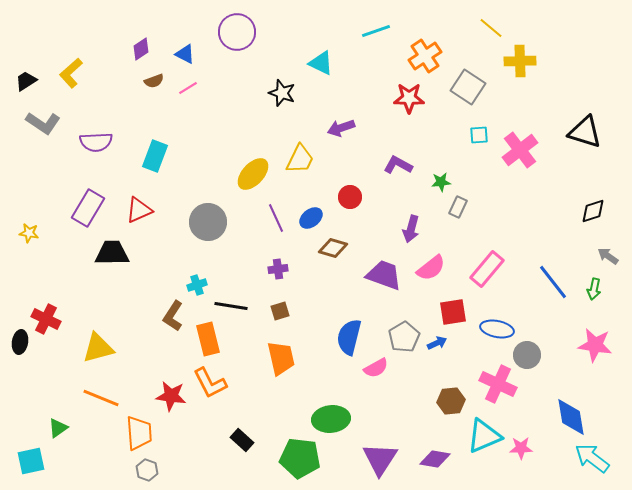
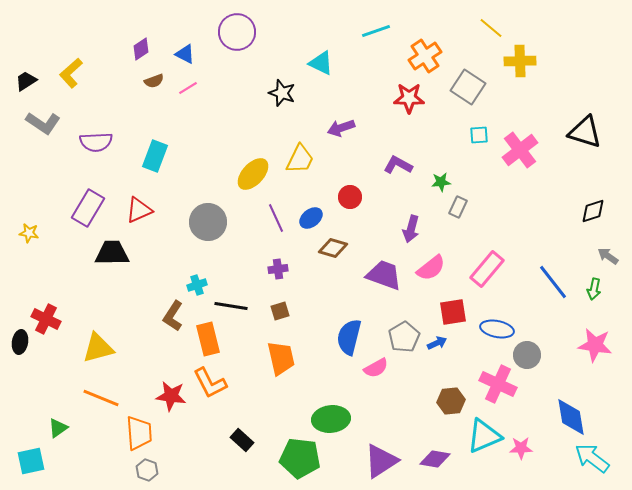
purple triangle at (380, 459): moved 1 px right, 2 px down; rotated 24 degrees clockwise
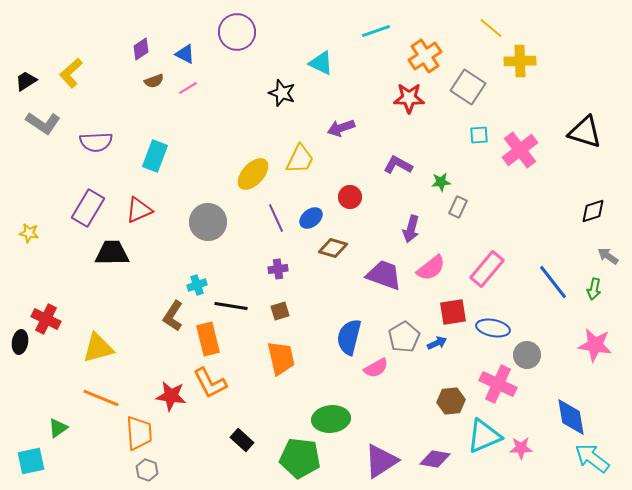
blue ellipse at (497, 329): moved 4 px left, 1 px up
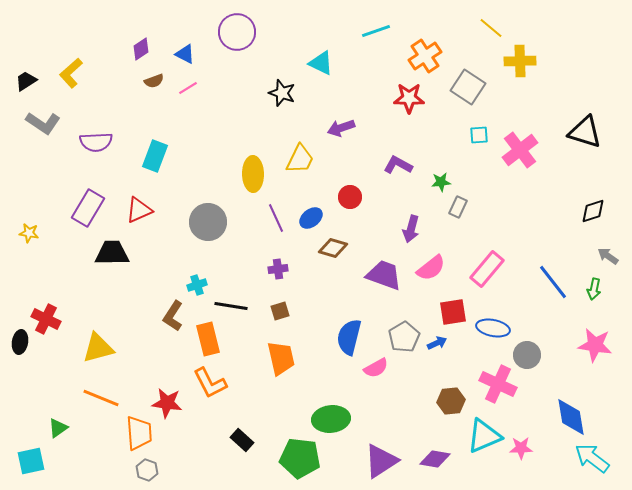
yellow ellipse at (253, 174): rotated 44 degrees counterclockwise
red star at (171, 396): moved 4 px left, 7 px down
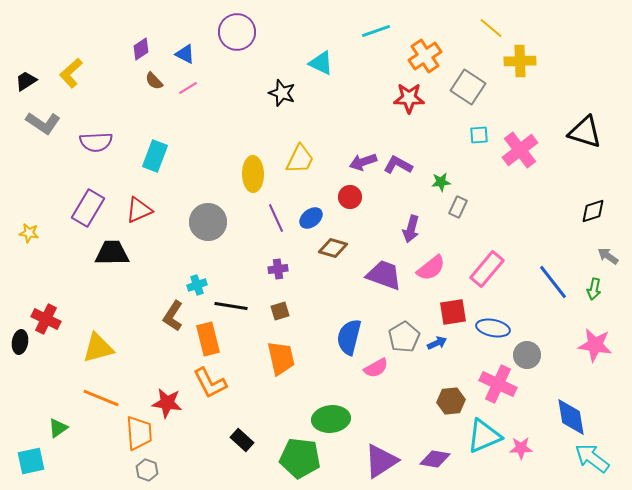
brown semicircle at (154, 81): rotated 66 degrees clockwise
purple arrow at (341, 128): moved 22 px right, 34 px down
